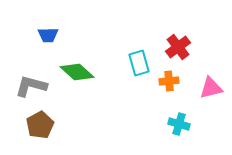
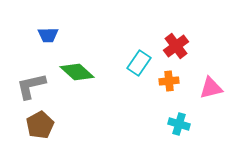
red cross: moved 2 px left, 1 px up
cyan rectangle: rotated 50 degrees clockwise
gray L-shape: rotated 28 degrees counterclockwise
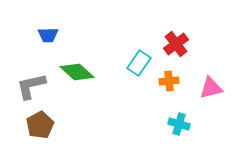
red cross: moved 2 px up
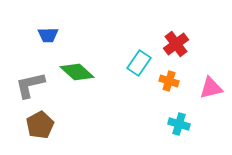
orange cross: rotated 24 degrees clockwise
gray L-shape: moved 1 px left, 1 px up
